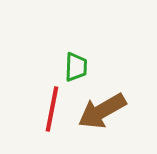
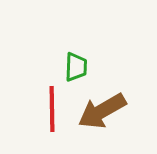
red line: rotated 12 degrees counterclockwise
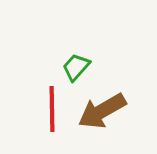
green trapezoid: rotated 140 degrees counterclockwise
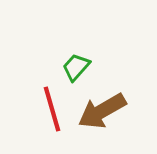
red line: rotated 15 degrees counterclockwise
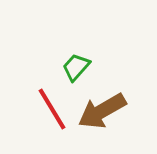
red line: rotated 15 degrees counterclockwise
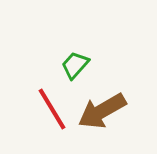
green trapezoid: moved 1 px left, 2 px up
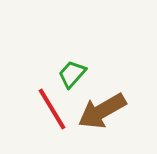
green trapezoid: moved 3 px left, 9 px down
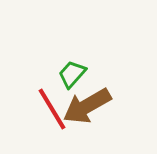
brown arrow: moved 15 px left, 5 px up
